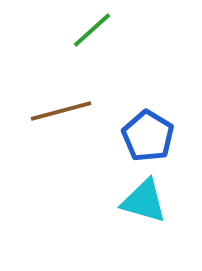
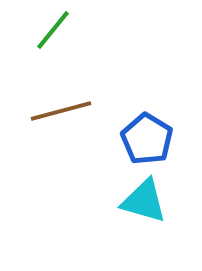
green line: moved 39 px left; rotated 9 degrees counterclockwise
blue pentagon: moved 1 px left, 3 px down
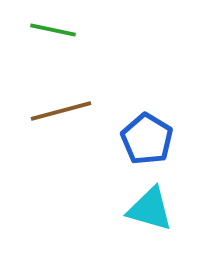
green line: rotated 63 degrees clockwise
cyan triangle: moved 6 px right, 8 px down
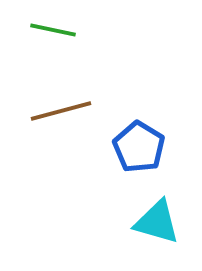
blue pentagon: moved 8 px left, 8 px down
cyan triangle: moved 7 px right, 13 px down
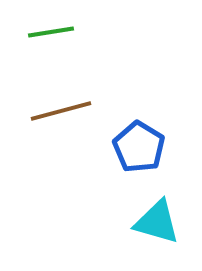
green line: moved 2 px left, 2 px down; rotated 21 degrees counterclockwise
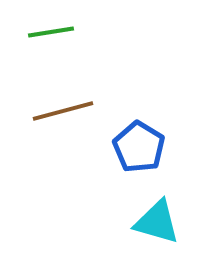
brown line: moved 2 px right
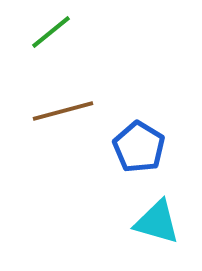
green line: rotated 30 degrees counterclockwise
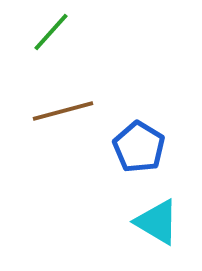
green line: rotated 9 degrees counterclockwise
cyan triangle: rotated 15 degrees clockwise
